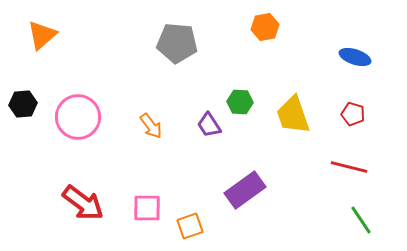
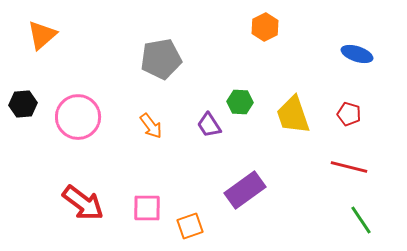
orange hexagon: rotated 16 degrees counterclockwise
gray pentagon: moved 16 px left, 16 px down; rotated 15 degrees counterclockwise
blue ellipse: moved 2 px right, 3 px up
red pentagon: moved 4 px left
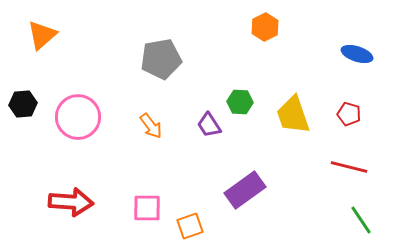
red arrow: moved 12 px left, 1 px up; rotated 33 degrees counterclockwise
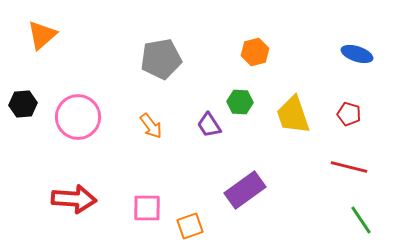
orange hexagon: moved 10 px left, 25 px down; rotated 12 degrees clockwise
red arrow: moved 3 px right, 3 px up
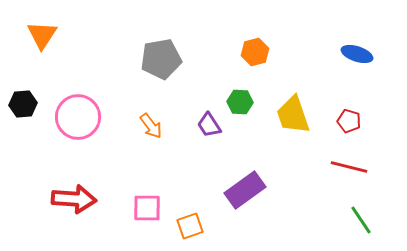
orange triangle: rotated 16 degrees counterclockwise
red pentagon: moved 7 px down
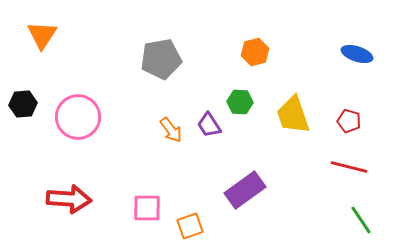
orange arrow: moved 20 px right, 4 px down
red arrow: moved 5 px left
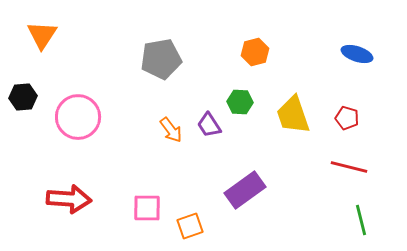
black hexagon: moved 7 px up
red pentagon: moved 2 px left, 3 px up
green line: rotated 20 degrees clockwise
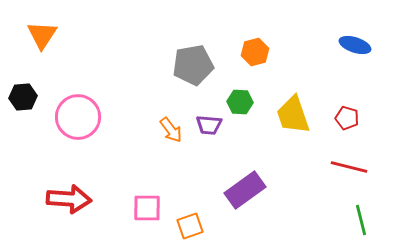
blue ellipse: moved 2 px left, 9 px up
gray pentagon: moved 32 px right, 6 px down
purple trapezoid: rotated 52 degrees counterclockwise
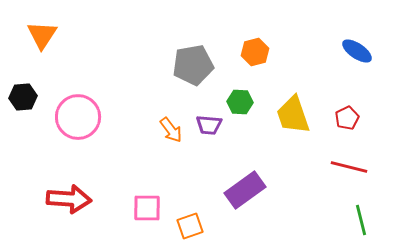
blue ellipse: moved 2 px right, 6 px down; rotated 16 degrees clockwise
red pentagon: rotated 30 degrees clockwise
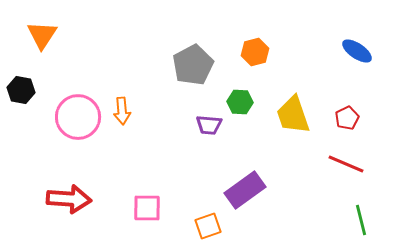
gray pentagon: rotated 18 degrees counterclockwise
black hexagon: moved 2 px left, 7 px up; rotated 16 degrees clockwise
orange arrow: moved 49 px left, 19 px up; rotated 32 degrees clockwise
red line: moved 3 px left, 3 px up; rotated 9 degrees clockwise
orange square: moved 18 px right
